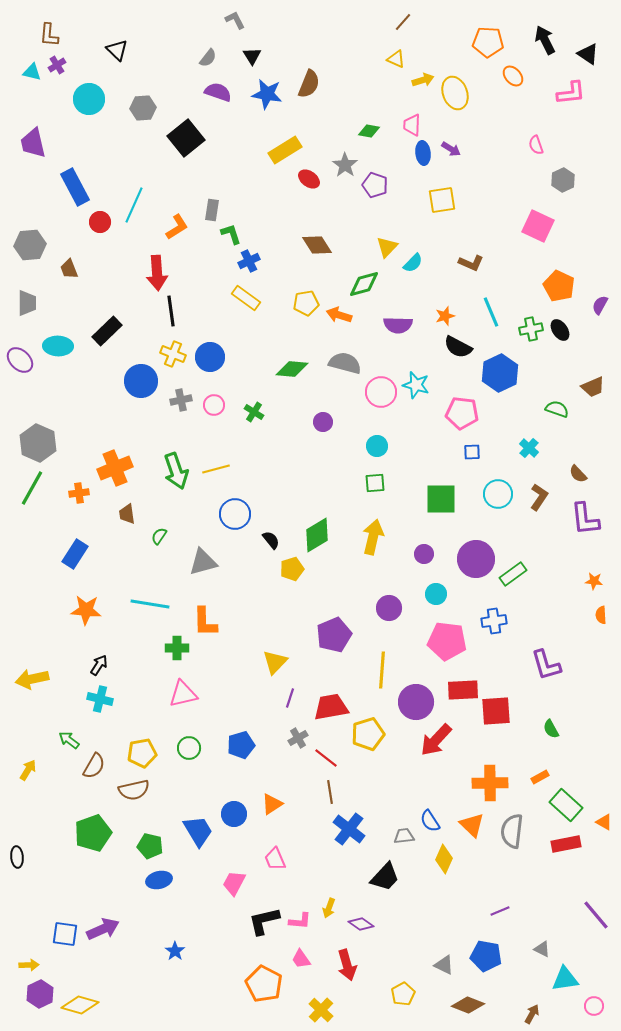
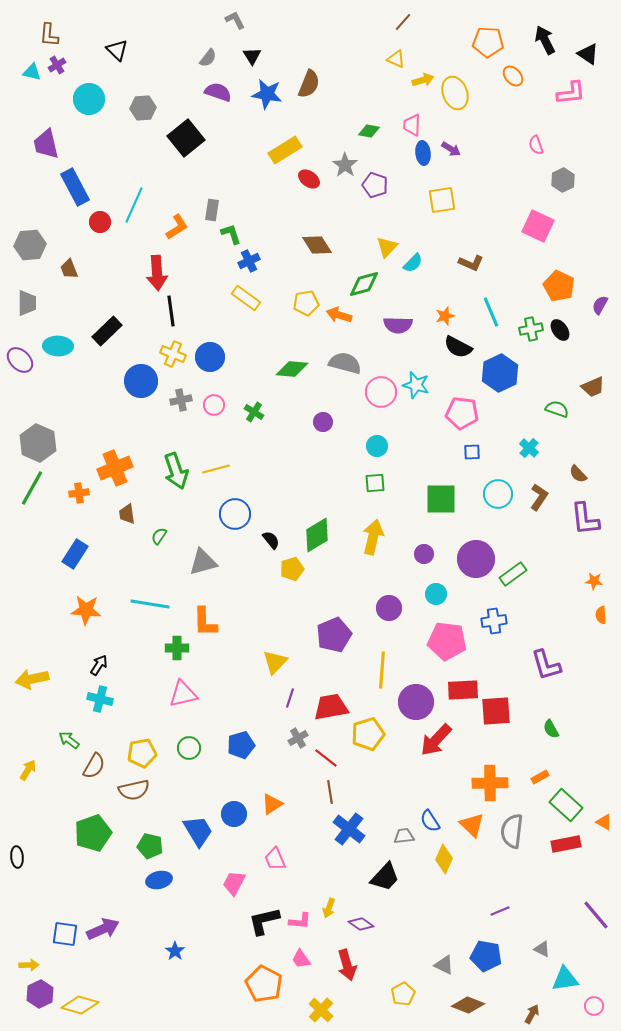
purple trapezoid at (33, 143): moved 13 px right, 1 px down
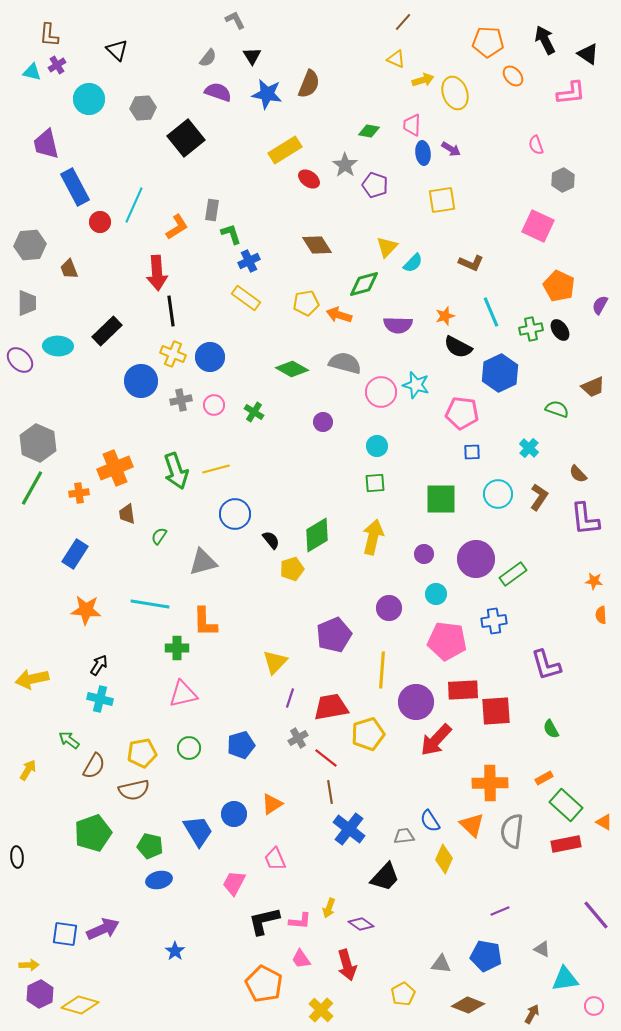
green diamond at (292, 369): rotated 24 degrees clockwise
orange rectangle at (540, 777): moved 4 px right, 1 px down
gray triangle at (444, 965): moved 3 px left, 1 px up; rotated 20 degrees counterclockwise
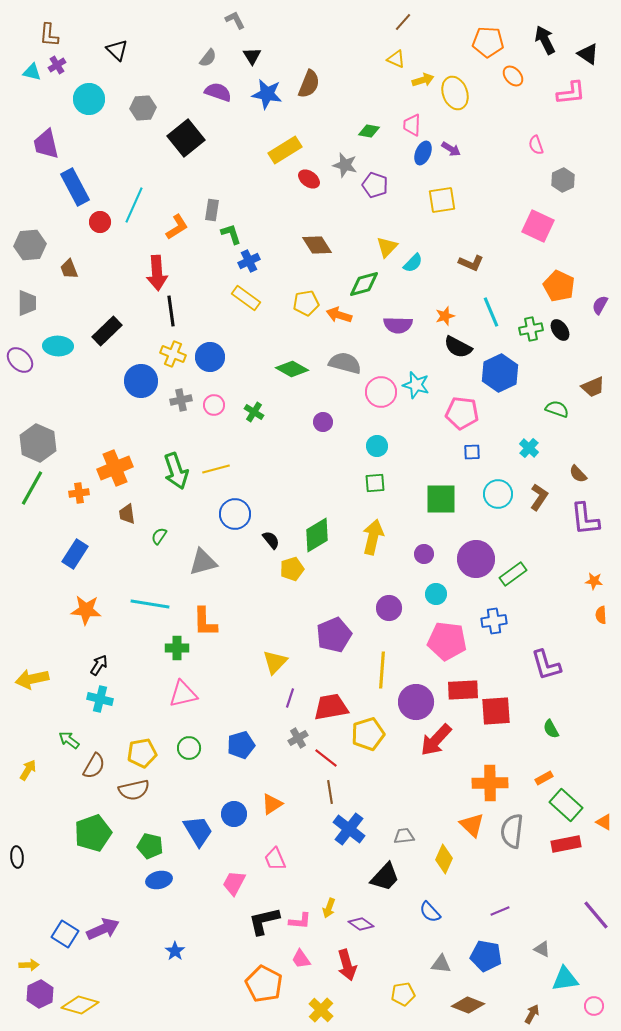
blue ellipse at (423, 153): rotated 30 degrees clockwise
gray star at (345, 165): rotated 20 degrees counterclockwise
blue semicircle at (430, 821): moved 91 px down; rotated 10 degrees counterclockwise
blue square at (65, 934): rotated 24 degrees clockwise
yellow pentagon at (403, 994): rotated 20 degrees clockwise
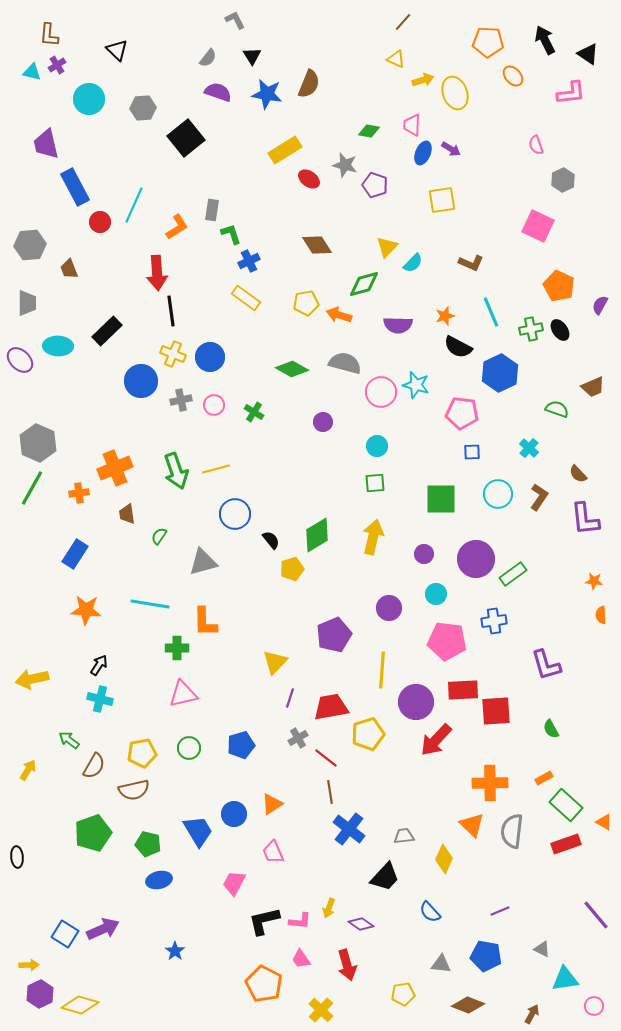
red rectangle at (566, 844): rotated 8 degrees counterclockwise
green pentagon at (150, 846): moved 2 px left, 2 px up
pink trapezoid at (275, 859): moved 2 px left, 7 px up
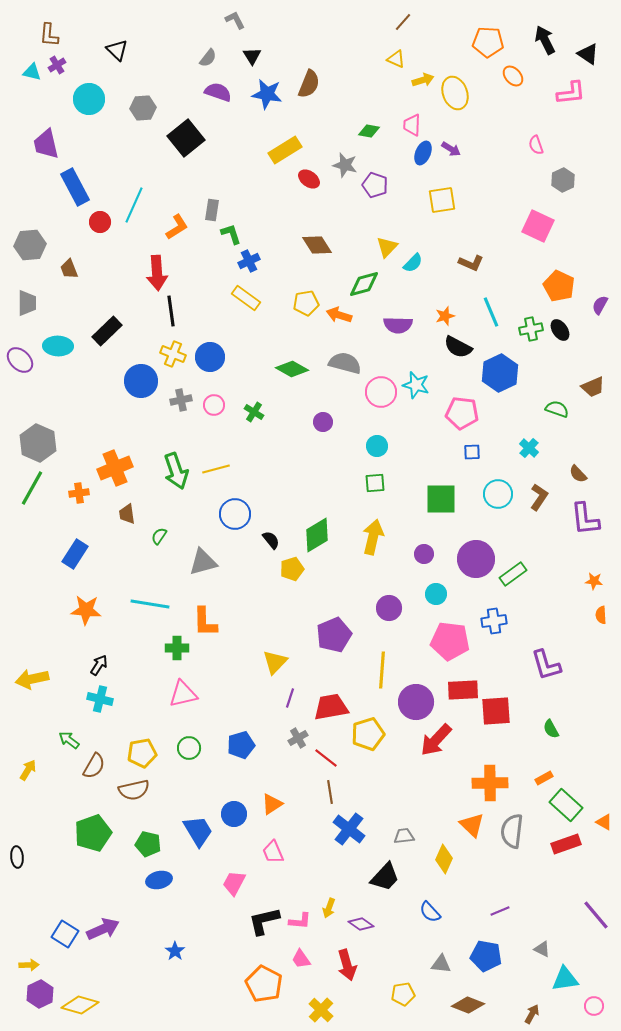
pink pentagon at (447, 641): moved 3 px right
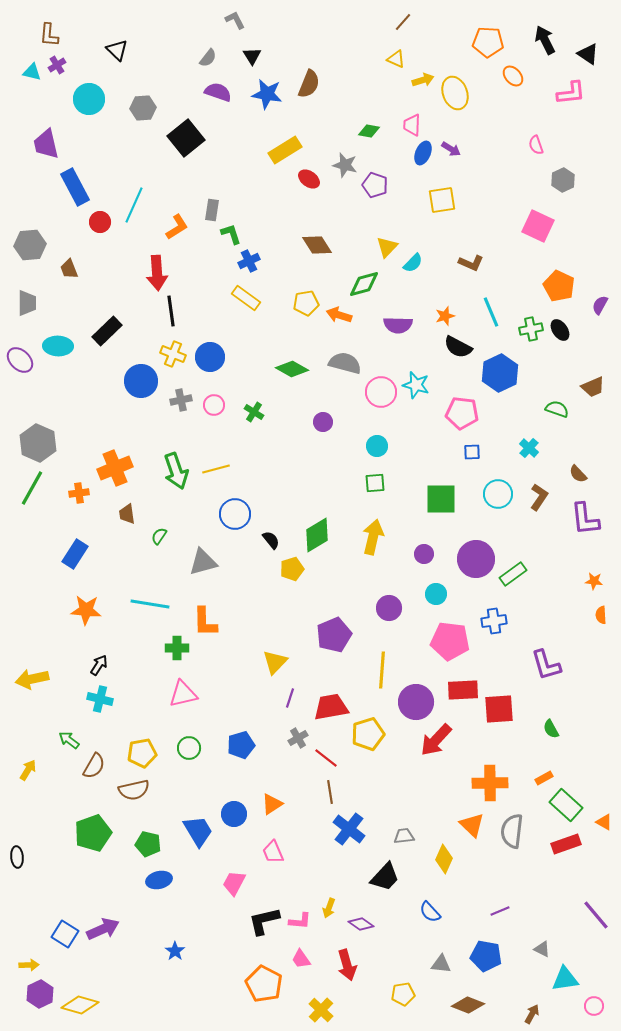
red square at (496, 711): moved 3 px right, 2 px up
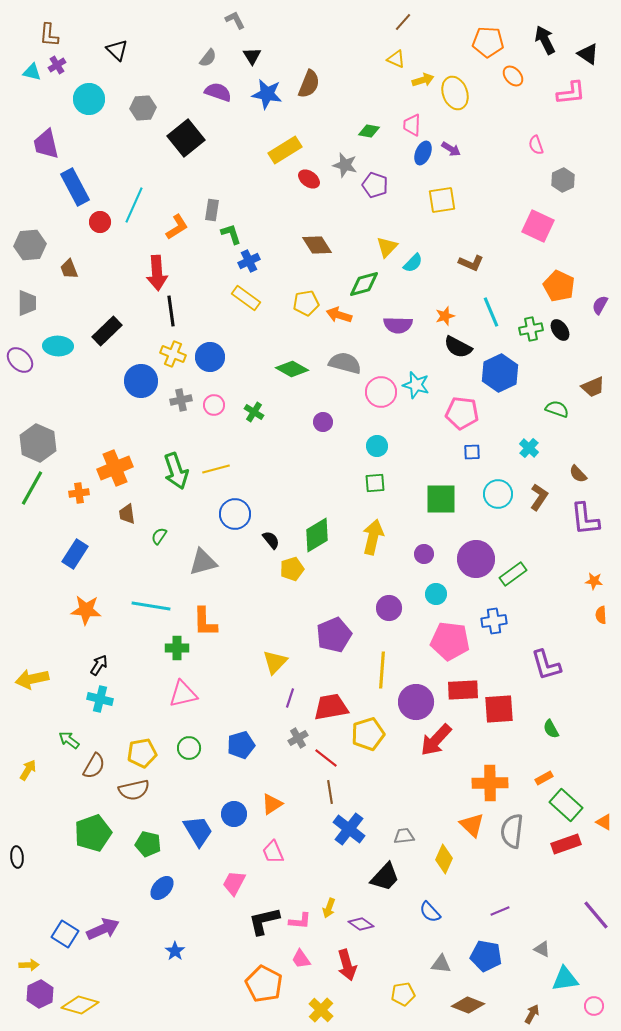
cyan line at (150, 604): moved 1 px right, 2 px down
blue ellipse at (159, 880): moved 3 px right, 8 px down; rotated 35 degrees counterclockwise
